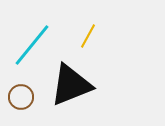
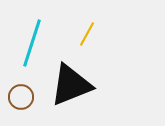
yellow line: moved 1 px left, 2 px up
cyan line: moved 2 px up; rotated 21 degrees counterclockwise
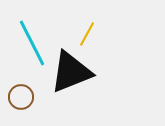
cyan line: rotated 45 degrees counterclockwise
black triangle: moved 13 px up
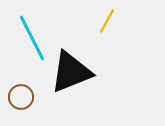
yellow line: moved 20 px right, 13 px up
cyan line: moved 5 px up
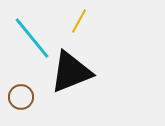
yellow line: moved 28 px left
cyan line: rotated 12 degrees counterclockwise
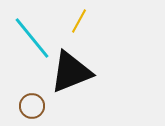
brown circle: moved 11 px right, 9 px down
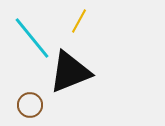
black triangle: moved 1 px left
brown circle: moved 2 px left, 1 px up
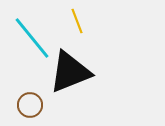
yellow line: moved 2 px left; rotated 50 degrees counterclockwise
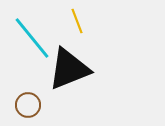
black triangle: moved 1 px left, 3 px up
brown circle: moved 2 px left
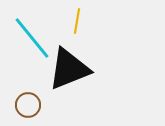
yellow line: rotated 30 degrees clockwise
